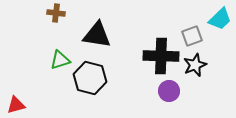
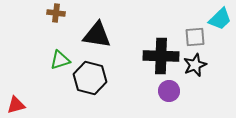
gray square: moved 3 px right, 1 px down; rotated 15 degrees clockwise
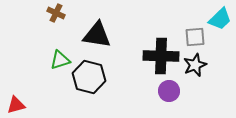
brown cross: rotated 18 degrees clockwise
black hexagon: moved 1 px left, 1 px up
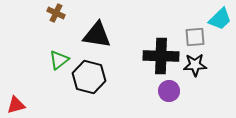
green triangle: moved 1 px left; rotated 20 degrees counterclockwise
black star: rotated 20 degrees clockwise
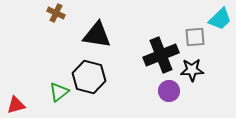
black cross: moved 1 px up; rotated 24 degrees counterclockwise
green triangle: moved 32 px down
black star: moved 3 px left, 5 px down
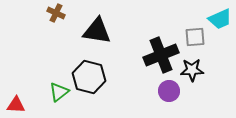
cyan trapezoid: rotated 20 degrees clockwise
black triangle: moved 4 px up
red triangle: rotated 18 degrees clockwise
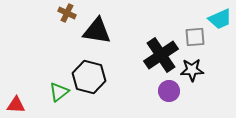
brown cross: moved 11 px right
black cross: rotated 12 degrees counterclockwise
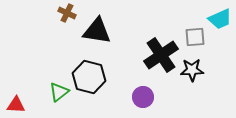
purple circle: moved 26 px left, 6 px down
